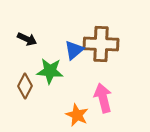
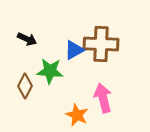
blue triangle: rotated 10 degrees clockwise
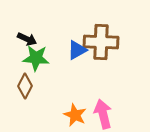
brown cross: moved 2 px up
blue triangle: moved 3 px right
green star: moved 14 px left, 13 px up
pink arrow: moved 16 px down
orange star: moved 2 px left
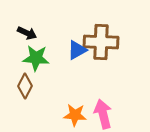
black arrow: moved 6 px up
orange star: rotated 20 degrees counterclockwise
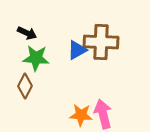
orange star: moved 6 px right
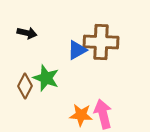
black arrow: rotated 12 degrees counterclockwise
green star: moved 10 px right, 20 px down; rotated 16 degrees clockwise
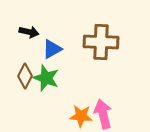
black arrow: moved 2 px right, 1 px up
blue triangle: moved 25 px left, 1 px up
brown diamond: moved 10 px up
orange star: moved 1 px down
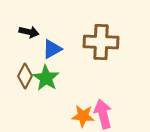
green star: rotated 12 degrees clockwise
orange star: moved 2 px right
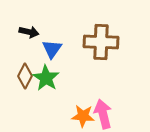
blue triangle: rotated 25 degrees counterclockwise
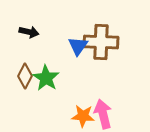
blue triangle: moved 26 px right, 3 px up
